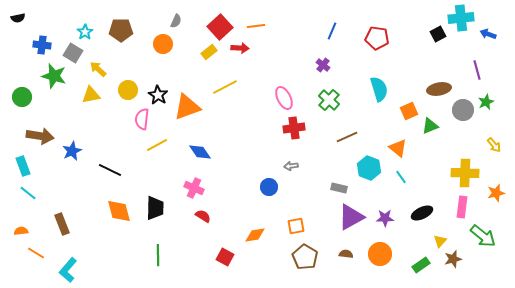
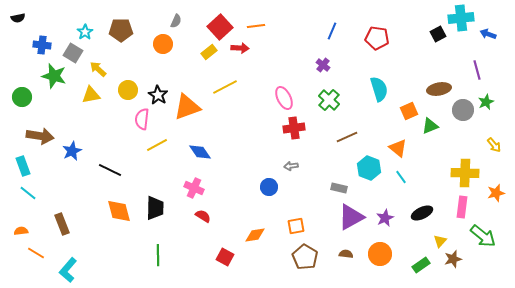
purple star at (385, 218): rotated 24 degrees counterclockwise
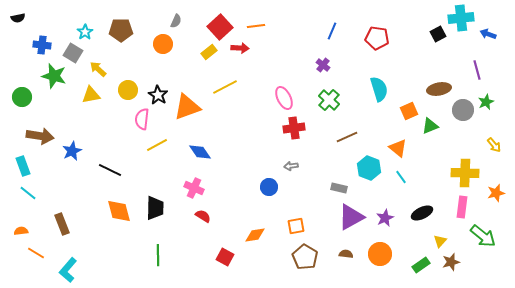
brown star at (453, 259): moved 2 px left, 3 px down
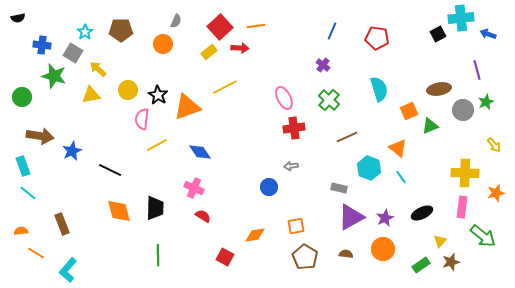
orange circle at (380, 254): moved 3 px right, 5 px up
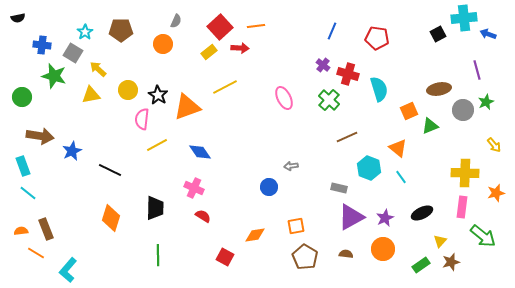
cyan cross at (461, 18): moved 3 px right
red cross at (294, 128): moved 54 px right, 54 px up; rotated 25 degrees clockwise
orange diamond at (119, 211): moved 8 px left, 7 px down; rotated 32 degrees clockwise
brown rectangle at (62, 224): moved 16 px left, 5 px down
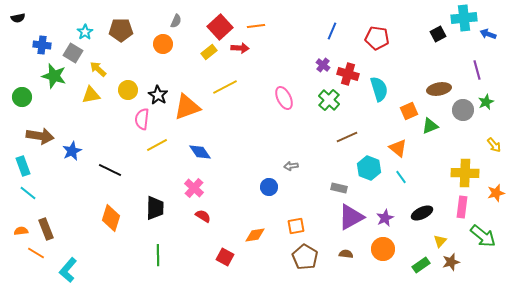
pink cross at (194, 188): rotated 18 degrees clockwise
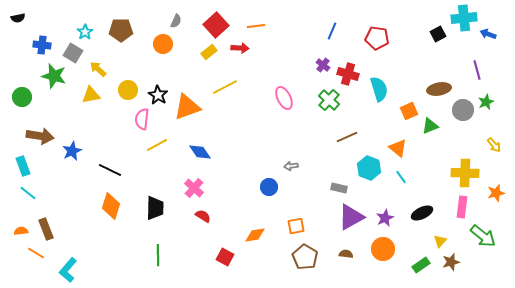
red square at (220, 27): moved 4 px left, 2 px up
orange diamond at (111, 218): moved 12 px up
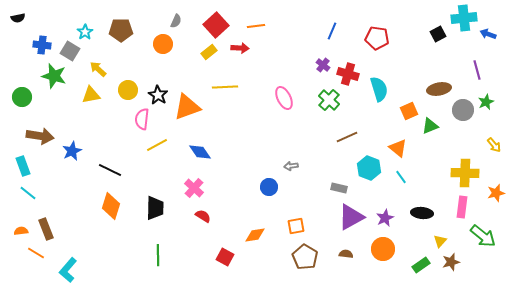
gray square at (73, 53): moved 3 px left, 2 px up
yellow line at (225, 87): rotated 25 degrees clockwise
black ellipse at (422, 213): rotated 30 degrees clockwise
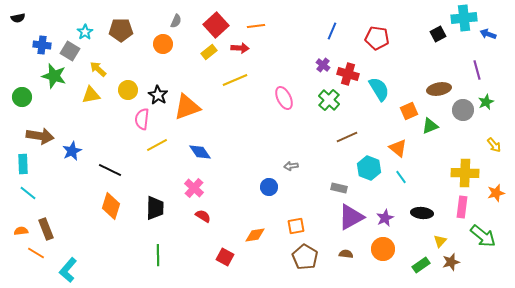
yellow line at (225, 87): moved 10 px right, 7 px up; rotated 20 degrees counterclockwise
cyan semicircle at (379, 89): rotated 15 degrees counterclockwise
cyan rectangle at (23, 166): moved 2 px up; rotated 18 degrees clockwise
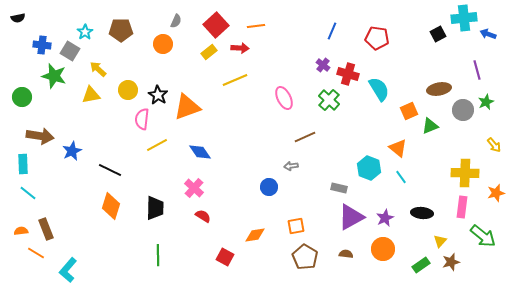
brown line at (347, 137): moved 42 px left
